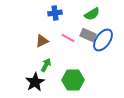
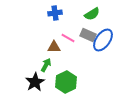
brown triangle: moved 12 px right, 6 px down; rotated 24 degrees clockwise
green hexagon: moved 7 px left, 2 px down; rotated 25 degrees counterclockwise
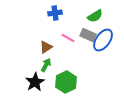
green semicircle: moved 3 px right, 2 px down
brown triangle: moved 8 px left; rotated 32 degrees counterclockwise
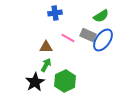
green semicircle: moved 6 px right
brown triangle: rotated 32 degrees clockwise
green hexagon: moved 1 px left, 1 px up
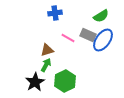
brown triangle: moved 1 px right, 3 px down; rotated 16 degrees counterclockwise
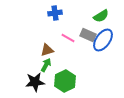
black star: rotated 24 degrees clockwise
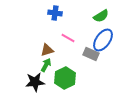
blue cross: rotated 16 degrees clockwise
gray rectangle: moved 3 px right, 19 px down
green hexagon: moved 3 px up
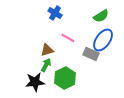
blue cross: rotated 24 degrees clockwise
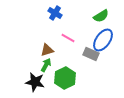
black star: rotated 18 degrees clockwise
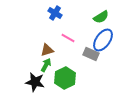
green semicircle: moved 1 px down
